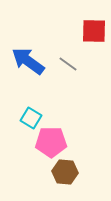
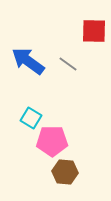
pink pentagon: moved 1 px right, 1 px up
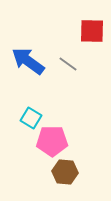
red square: moved 2 px left
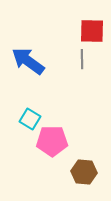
gray line: moved 14 px right, 5 px up; rotated 54 degrees clockwise
cyan square: moved 1 px left, 1 px down
brown hexagon: moved 19 px right
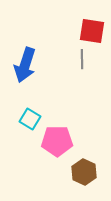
red square: rotated 8 degrees clockwise
blue arrow: moved 3 px left, 4 px down; rotated 108 degrees counterclockwise
pink pentagon: moved 5 px right
brown hexagon: rotated 20 degrees clockwise
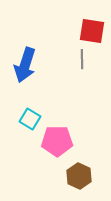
brown hexagon: moved 5 px left, 4 px down
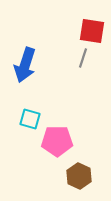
gray line: moved 1 px right, 1 px up; rotated 18 degrees clockwise
cyan square: rotated 15 degrees counterclockwise
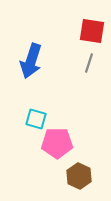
gray line: moved 6 px right, 5 px down
blue arrow: moved 6 px right, 4 px up
cyan square: moved 6 px right
pink pentagon: moved 2 px down
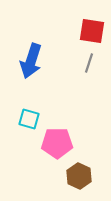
cyan square: moved 7 px left
